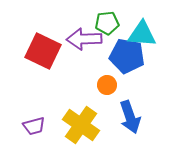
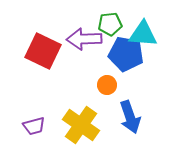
green pentagon: moved 3 px right, 1 px down
cyan triangle: moved 1 px right
blue pentagon: moved 1 px left, 2 px up
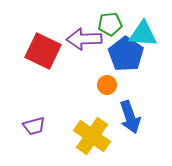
blue pentagon: rotated 24 degrees clockwise
yellow cross: moved 11 px right, 11 px down
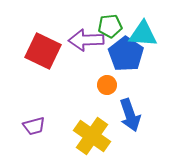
green pentagon: moved 2 px down
purple arrow: moved 2 px right, 1 px down
blue arrow: moved 2 px up
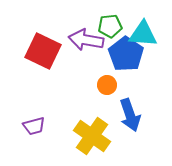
purple arrow: rotated 12 degrees clockwise
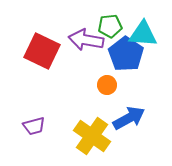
red square: moved 1 px left
blue arrow: moved 1 px left, 3 px down; rotated 100 degrees counterclockwise
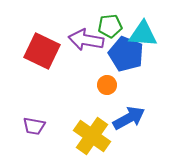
blue pentagon: rotated 12 degrees counterclockwise
purple trapezoid: rotated 25 degrees clockwise
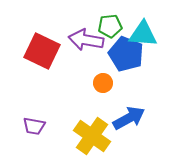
orange circle: moved 4 px left, 2 px up
